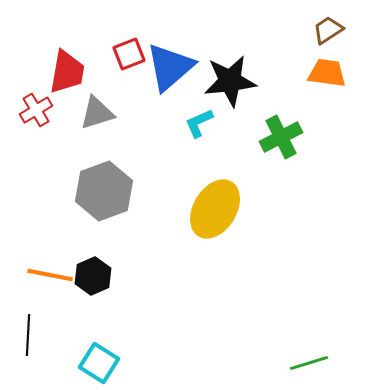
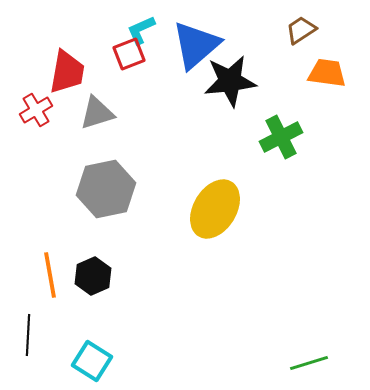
brown trapezoid: moved 27 px left
blue triangle: moved 26 px right, 22 px up
cyan L-shape: moved 58 px left, 93 px up
gray hexagon: moved 2 px right, 2 px up; rotated 8 degrees clockwise
orange line: rotated 69 degrees clockwise
cyan square: moved 7 px left, 2 px up
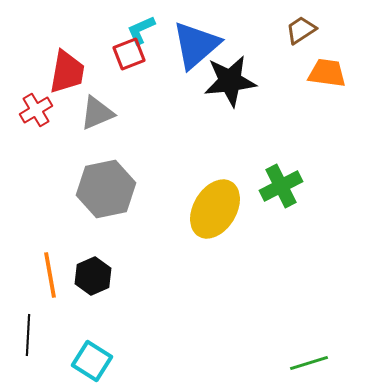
gray triangle: rotated 6 degrees counterclockwise
green cross: moved 49 px down
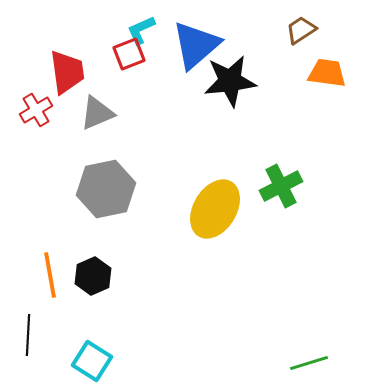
red trapezoid: rotated 18 degrees counterclockwise
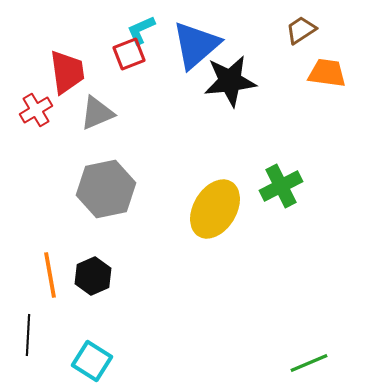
green line: rotated 6 degrees counterclockwise
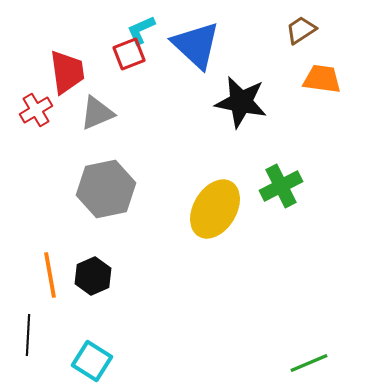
blue triangle: rotated 36 degrees counterclockwise
orange trapezoid: moved 5 px left, 6 px down
black star: moved 11 px right, 21 px down; rotated 18 degrees clockwise
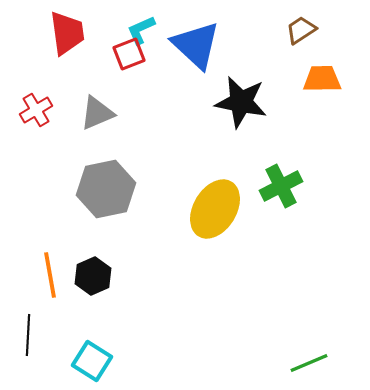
red trapezoid: moved 39 px up
orange trapezoid: rotated 9 degrees counterclockwise
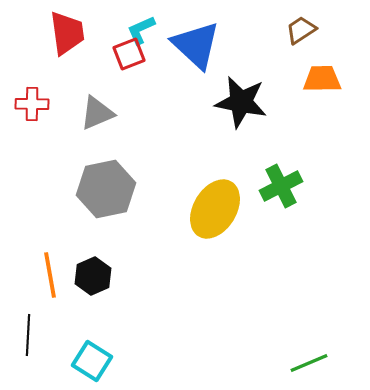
red cross: moved 4 px left, 6 px up; rotated 32 degrees clockwise
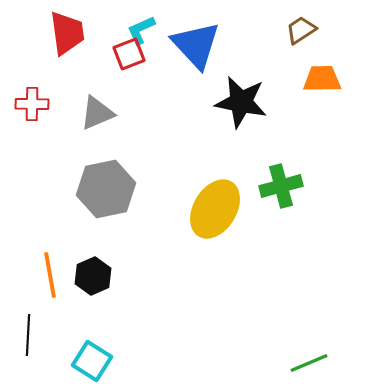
blue triangle: rotated 4 degrees clockwise
green cross: rotated 12 degrees clockwise
